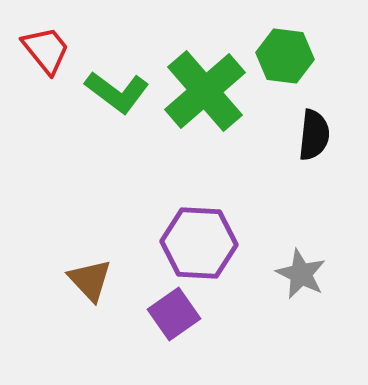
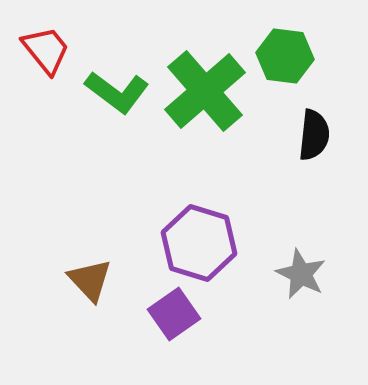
purple hexagon: rotated 14 degrees clockwise
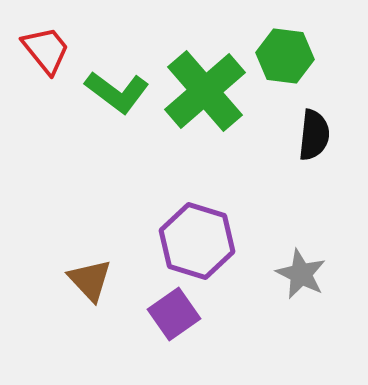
purple hexagon: moved 2 px left, 2 px up
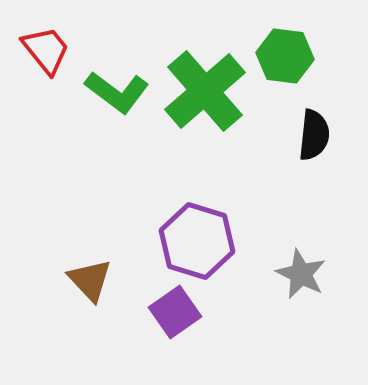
purple square: moved 1 px right, 2 px up
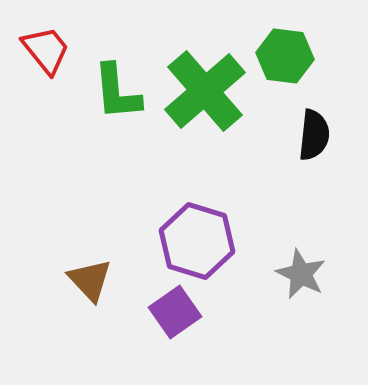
green L-shape: rotated 48 degrees clockwise
